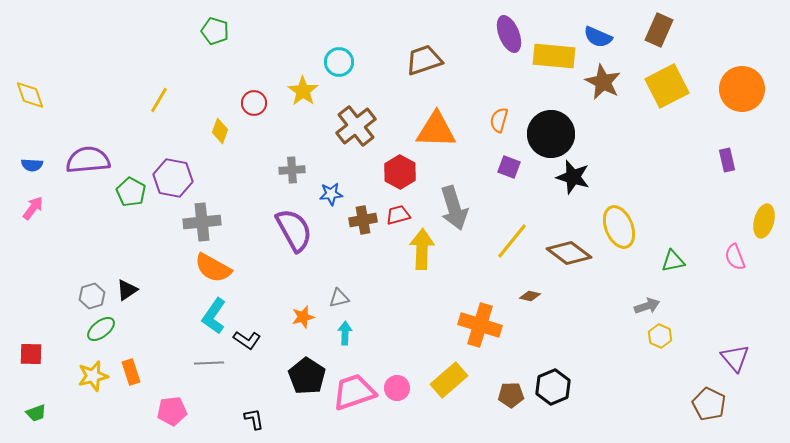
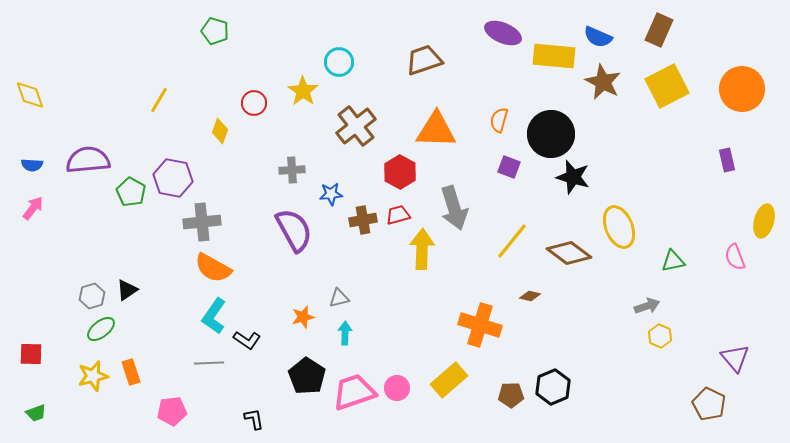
purple ellipse at (509, 34): moved 6 px left, 1 px up; rotated 45 degrees counterclockwise
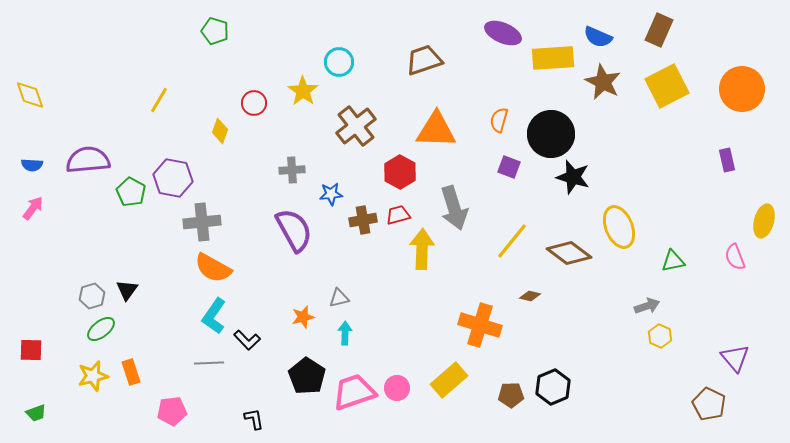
yellow rectangle at (554, 56): moved 1 px left, 2 px down; rotated 9 degrees counterclockwise
black triangle at (127, 290): rotated 20 degrees counterclockwise
black L-shape at (247, 340): rotated 12 degrees clockwise
red square at (31, 354): moved 4 px up
